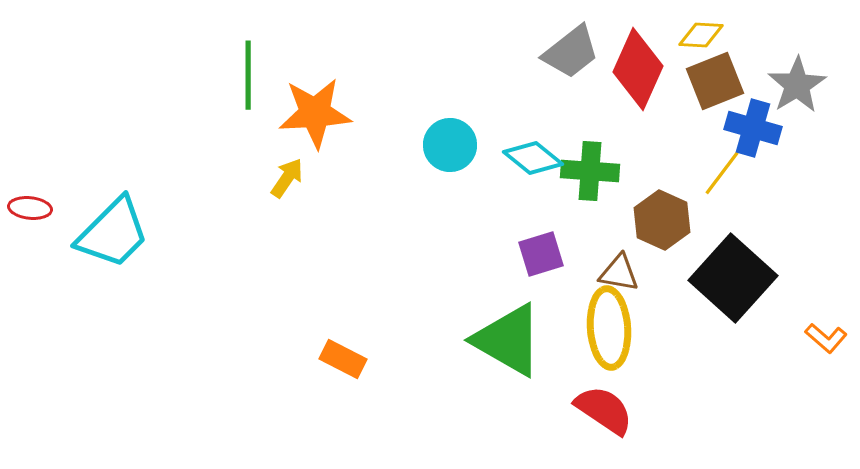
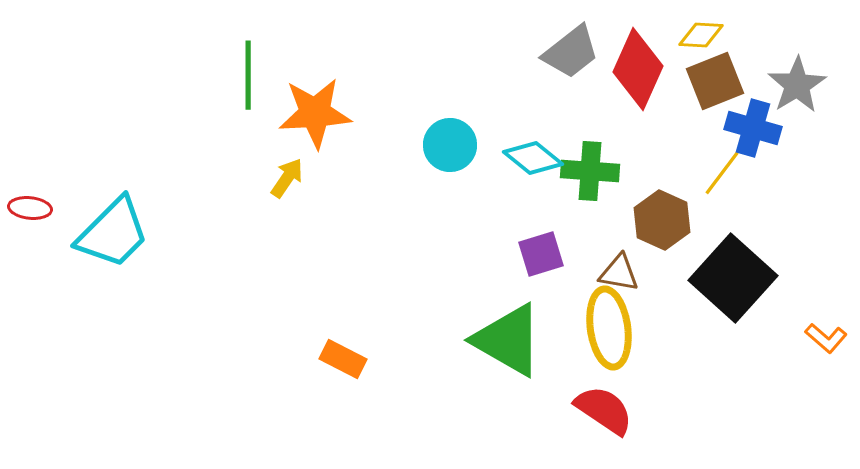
yellow ellipse: rotated 4 degrees counterclockwise
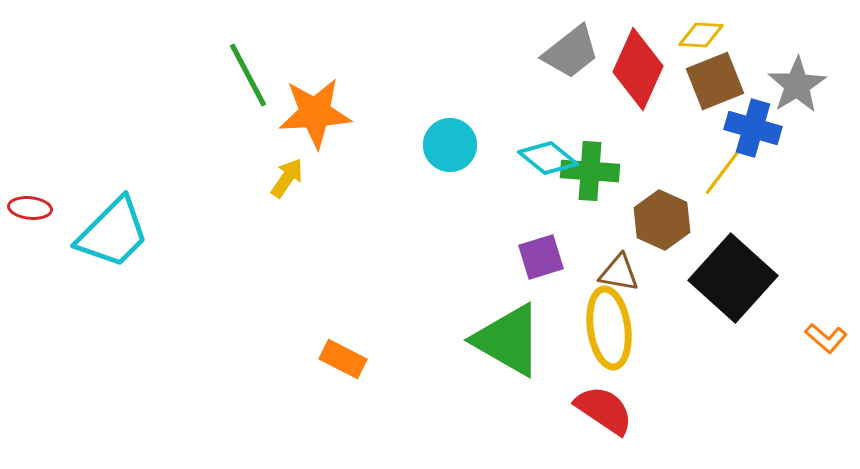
green line: rotated 28 degrees counterclockwise
cyan diamond: moved 15 px right
purple square: moved 3 px down
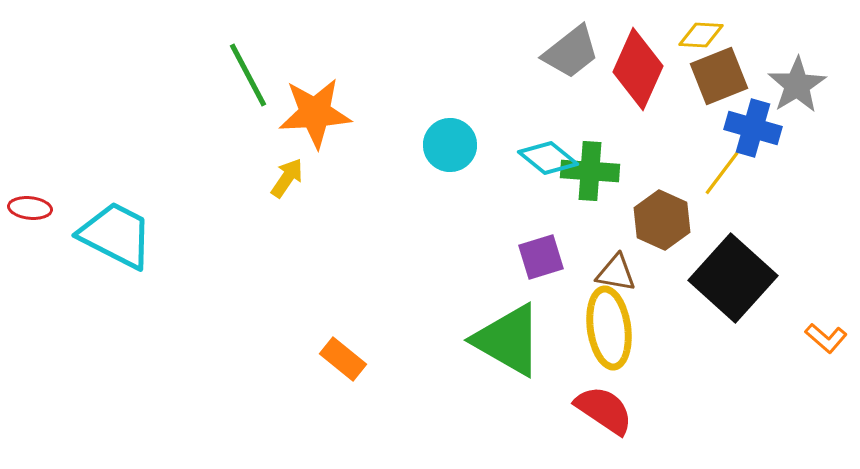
brown square: moved 4 px right, 5 px up
cyan trapezoid: moved 3 px right, 2 px down; rotated 108 degrees counterclockwise
brown triangle: moved 3 px left
orange rectangle: rotated 12 degrees clockwise
